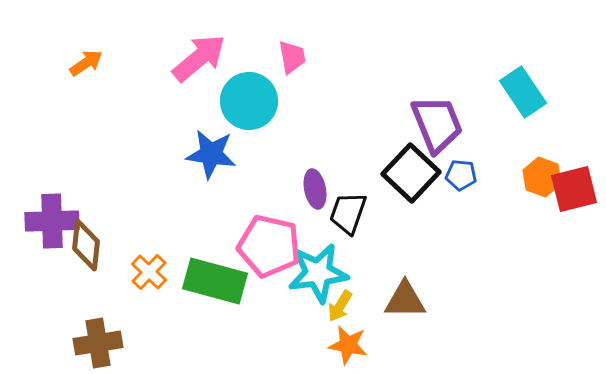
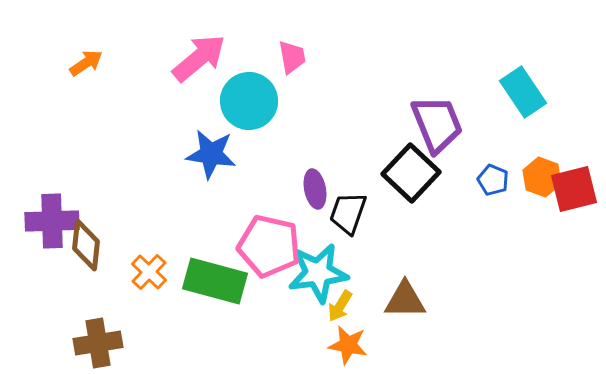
blue pentagon: moved 32 px right, 5 px down; rotated 16 degrees clockwise
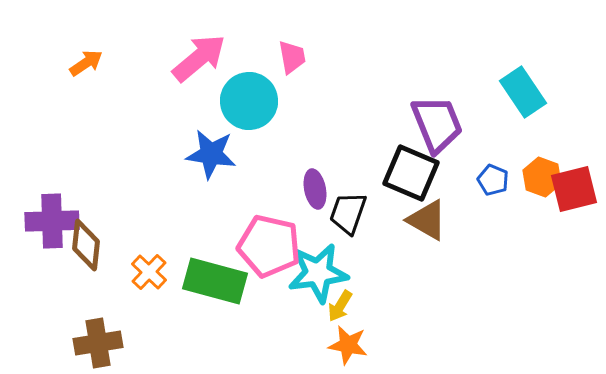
black square: rotated 20 degrees counterclockwise
brown triangle: moved 22 px right, 80 px up; rotated 30 degrees clockwise
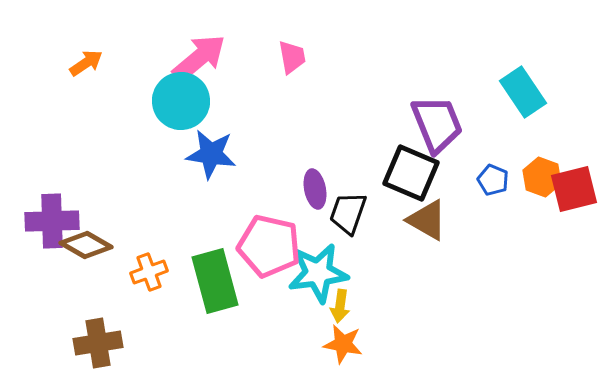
cyan circle: moved 68 px left
brown diamond: rotated 66 degrees counterclockwise
orange cross: rotated 27 degrees clockwise
green rectangle: rotated 60 degrees clockwise
yellow arrow: rotated 24 degrees counterclockwise
orange star: moved 5 px left, 1 px up
